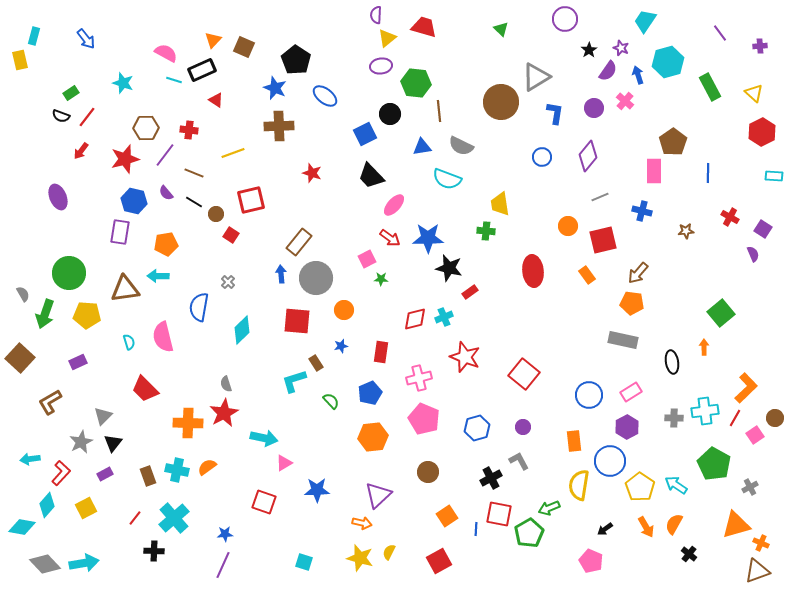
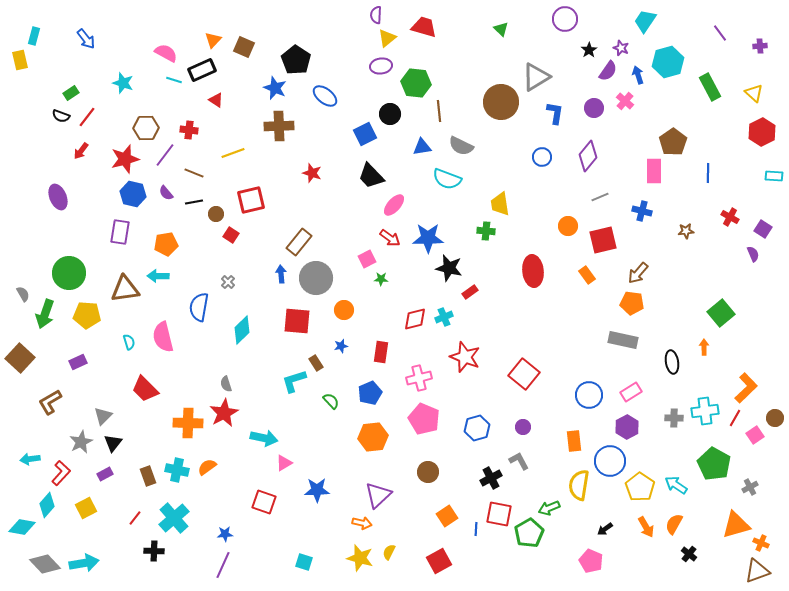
blue hexagon at (134, 201): moved 1 px left, 7 px up
black line at (194, 202): rotated 42 degrees counterclockwise
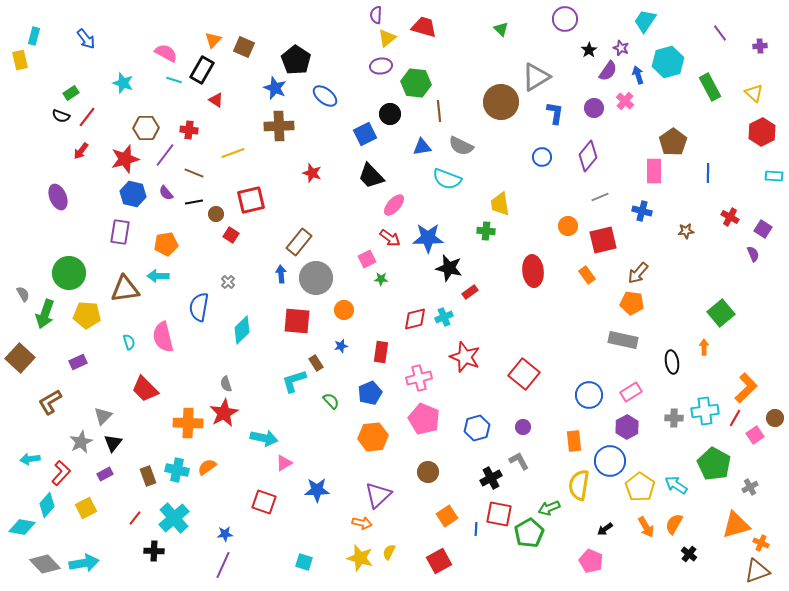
black rectangle at (202, 70): rotated 36 degrees counterclockwise
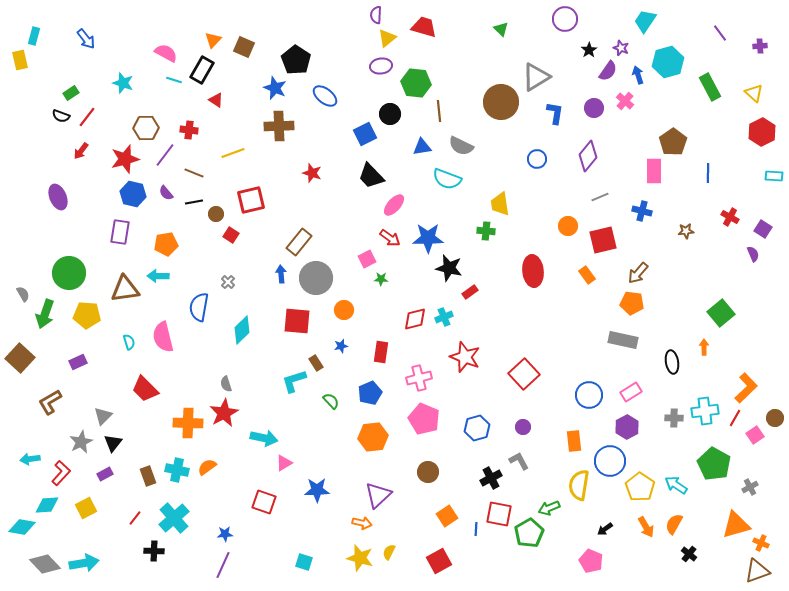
blue circle at (542, 157): moved 5 px left, 2 px down
red square at (524, 374): rotated 8 degrees clockwise
cyan diamond at (47, 505): rotated 45 degrees clockwise
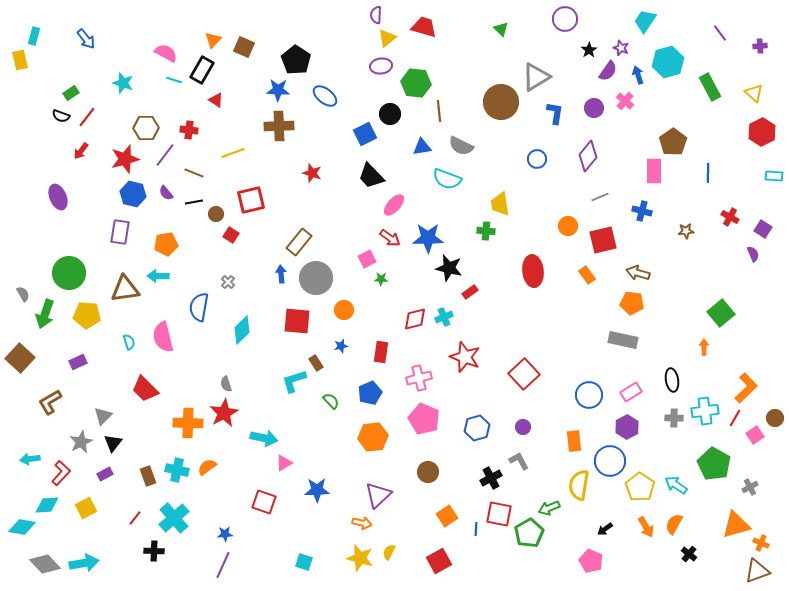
blue star at (275, 88): moved 3 px right, 2 px down; rotated 20 degrees counterclockwise
brown arrow at (638, 273): rotated 65 degrees clockwise
black ellipse at (672, 362): moved 18 px down
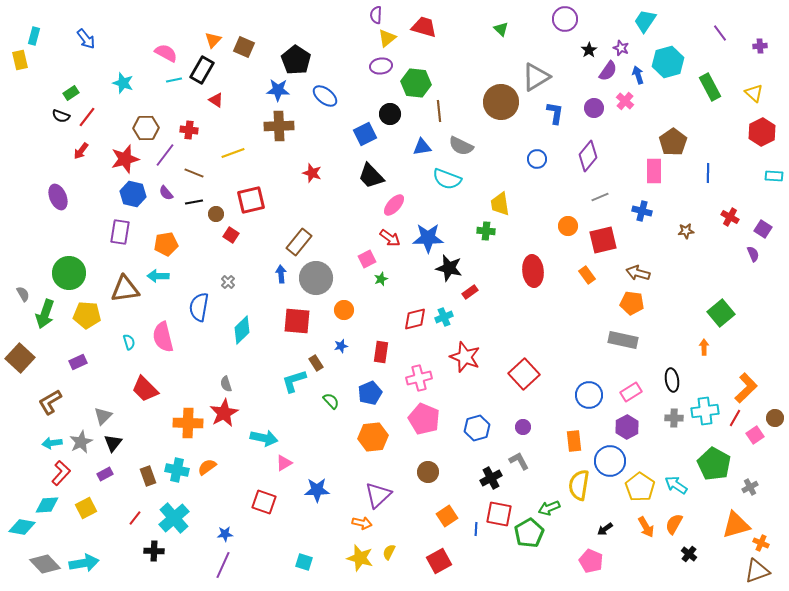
cyan line at (174, 80): rotated 28 degrees counterclockwise
green star at (381, 279): rotated 24 degrees counterclockwise
cyan arrow at (30, 459): moved 22 px right, 16 px up
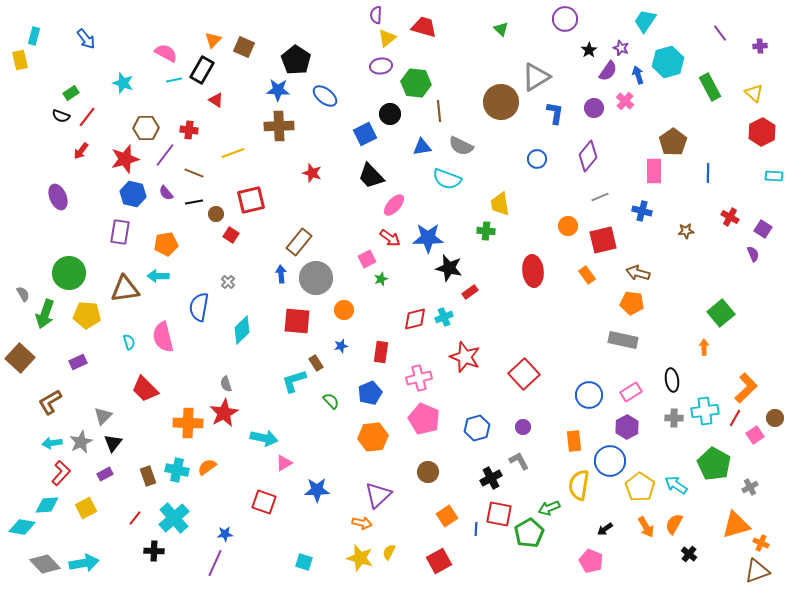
purple line at (223, 565): moved 8 px left, 2 px up
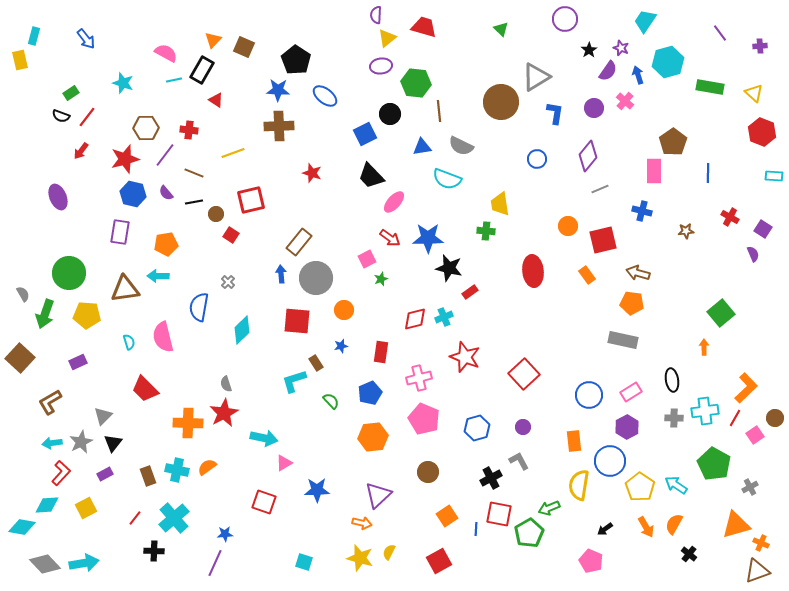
green rectangle at (710, 87): rotated 52 degrees counterclockwise
red hexagon at (762, 132): rotated 12 degrees counterclockwise
gray line at (600, 197): moved 8 px up
pink ellipse at (394, 205): moved 3 px up
